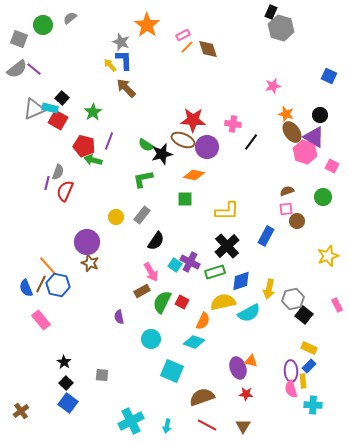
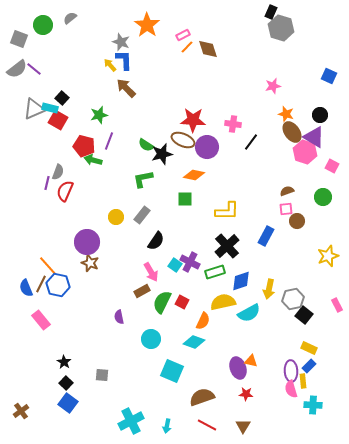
green star at (93, 112): moved 6 px right, 3 px down; rotated 18 degrees clockwise
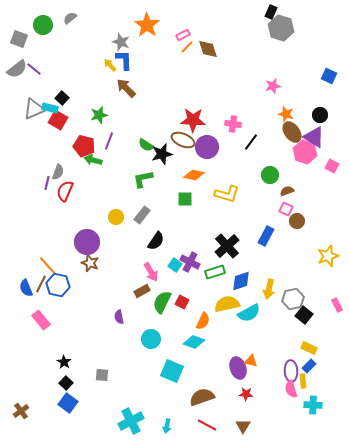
green circle at (323, 197): moved 53 px left, 22 px up
pink square at (286, 209): rotated 32 degrees clockwise
yellow L-shape at (227, 211): moved 17 px up; rotated 15 degrees clockwise
yellow semicircle at (223, 302): moved 4 px right, 2 px down
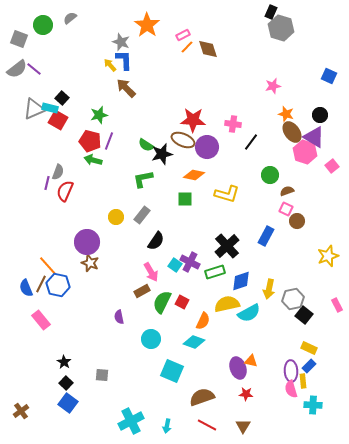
red pentagon at (84, 146): moved 6 px right, 5 px up
pink square at (332, 166): rotated 24 degrees clockwise
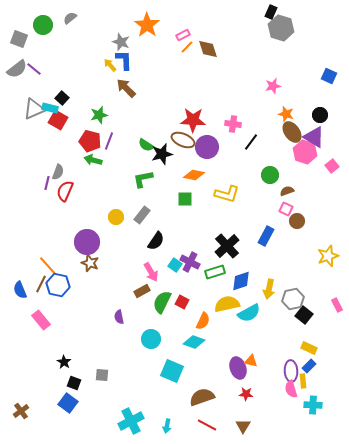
blue semicircle at (26, 288): moved 6 px left, 2 px down
black square at (66, 383): moved 8 px right; rotated 24 degrees counterclockwise
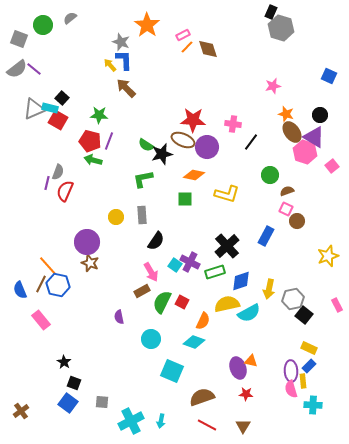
green star at (99, 115): rotated 18 degrees clockwise
gray rectangle at (142, 215): rotated 42 degrees counterclockwise
gray square at (102, 375): moved 27 px down
cyan arrow at (167, 426): moved 6 px left, 5 px up
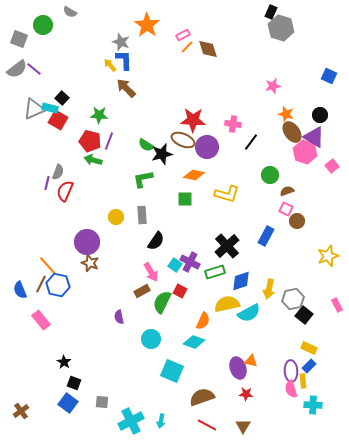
gray semicircle at (70, 18): moved 6 px up; rotated 112 degrees counterclockwise
red square at (182, 302): moved 2 px left, 11 px up
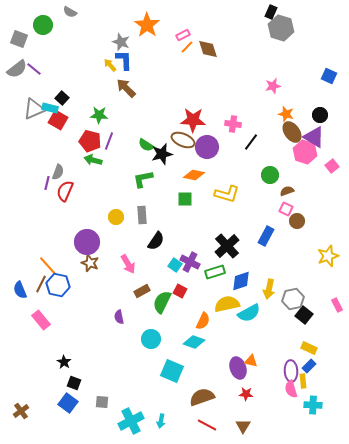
pink arrow at (151, 272): moved 23 px left, 8 px up
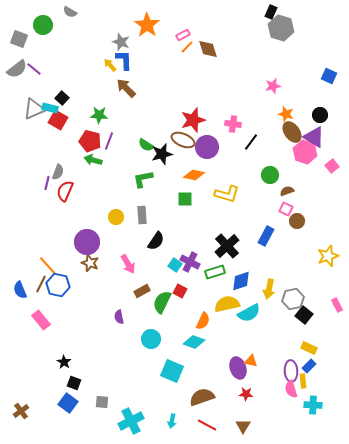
red star at (193, 120): rotated 20 degrees counterclockwise
cyan arrow at (161, 421): moved 11 px right
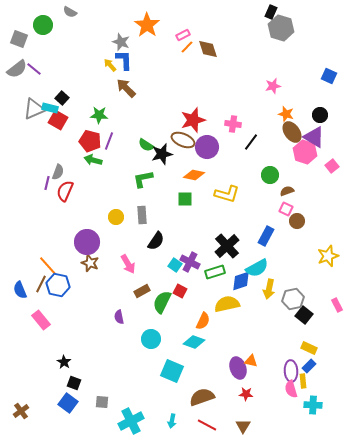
cyan semicircle at (249, 313): moved 8 px right, 45 px up
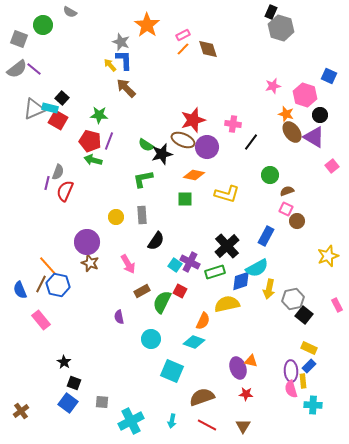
orange line at (187, 47): moved 4 px left, 2 px down
pink hexagon at (305, 152): moved 57 px up
